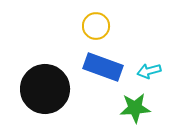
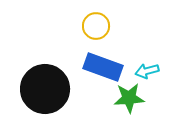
cyan arrow: moved 2 px left
green star: moved 6 px left, 10 px up
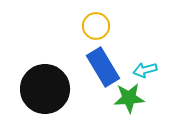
blue rectangle: rotated 39 degrees clockwise
cyan arrow: moved 2 px left, 1 px up
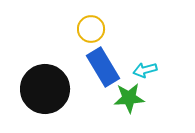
yellow circle: moved 5 px left, 3 px down
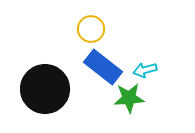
blue rectangle: rotated 21 degrees counterclockwise
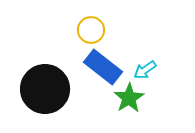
yellow circle: moved 1 px down
cyan arrow: rotated 20 degrees counterclockwise
green star: rotated 28 degrees counterclockwise
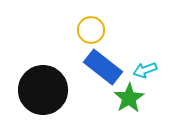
cyan arrow: rotated 15 degrees clockwise
black circle: moved 2 px left, 1 px down
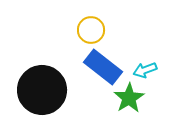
black circle: moved 1 px left
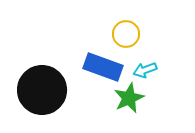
yellow circle: moved 35 px right, 4 px down
blue rectangle: rotated 18 degrees counterclockwise
green star: rotated 8 degrees clockwise
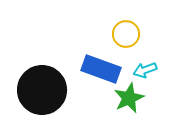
blue rectangle: moved 2 px left, 2 px down
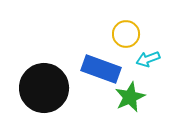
cyan arrow: moved 3 px right, 11 px up
black circle: moved 2 px right, 2 px up
green star: moved 1 px right, 1 px up
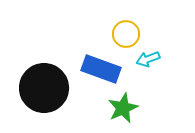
green star: moved 7 px left, 11 px down
